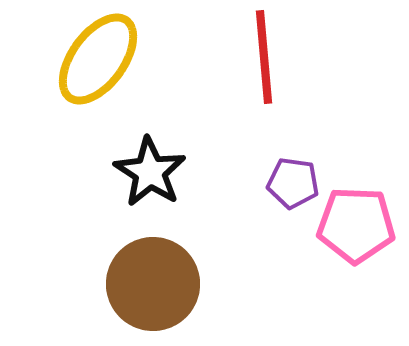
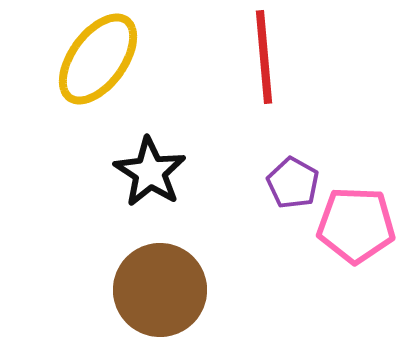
purple pentagon: rotated 21 degrees clockwise
brown circle: moved 7 px right, 6 px down
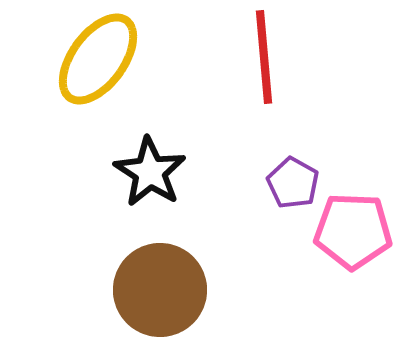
pink pentagon: moved 3 px left, 6 px down
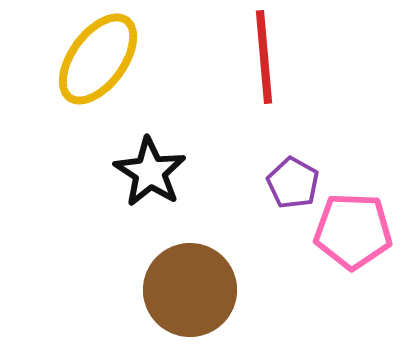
brown circle: moved 30 px right
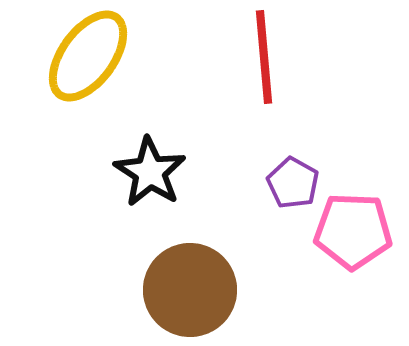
yellow ellipse: moved 10 px left, 3 px up
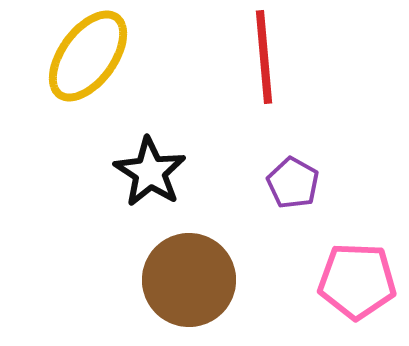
pink pentagon: moved 4 px right, 50 px down
brown circle: moved 1 px left, 10 px up
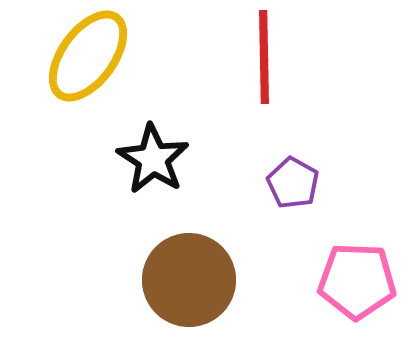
red line: rotated 4 degrees clockwise
black star: moved 3 px right, 13 px up
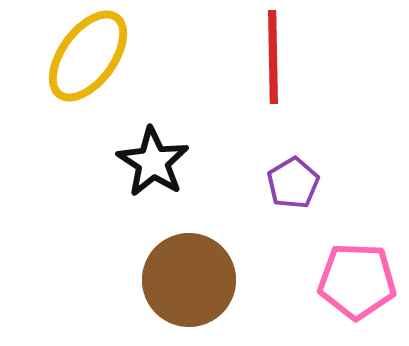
red line: moved 9 px right
black star: moved 3 px down
purple pentagon: rotated 12 degrees clockwise
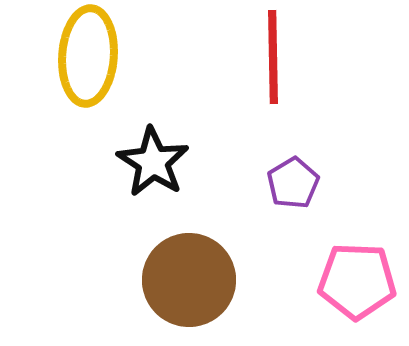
yellow ellipse: rotated 32 degrees counterclockwise
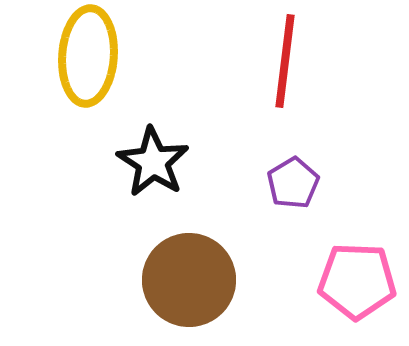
red line: moved 12 px right, 4 px down; rotated 8 degrees clockwise
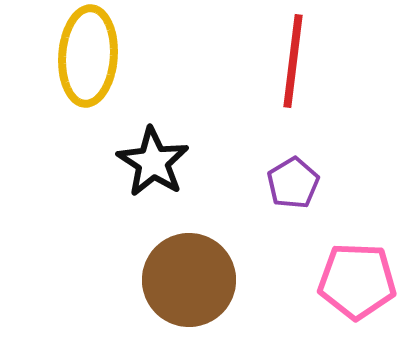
red line: moved 8 px right
